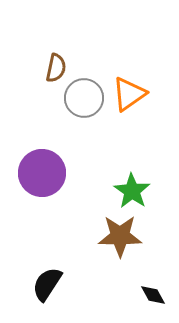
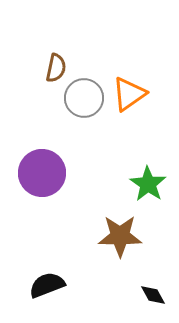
green star: moved 16 px right, 7 px up
black semicircle: moved 1 px down; rotated 36 degrees clockwise
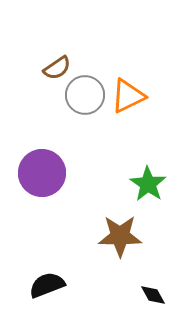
brown semicircle: moved 1 px right; rotated 44 degrees clockwise
orange triangle: moved 1 px left, 2 px down; rotated 9 degrees clockwise
gray circle: moved 1 px right, 3 px up
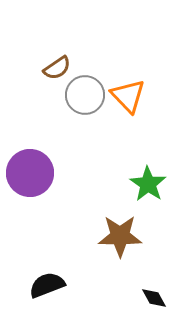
orange triangle: rotated 48 degrees counterclockwise
purple circle: moved 12 px left
black diamond: moved 1 px right, 3 px down
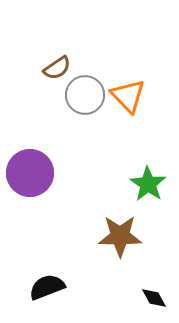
black semicircle: moved 2 px down
